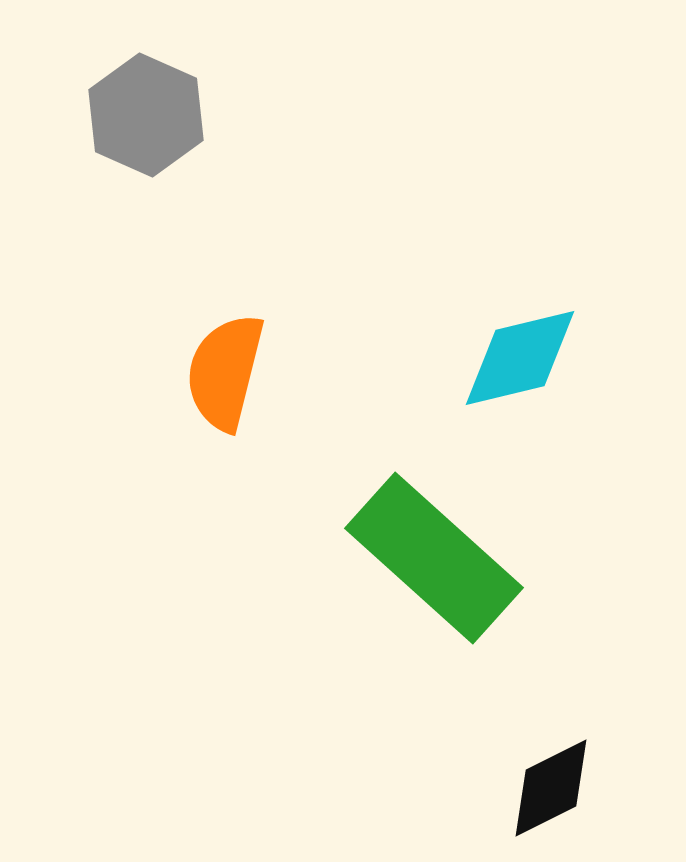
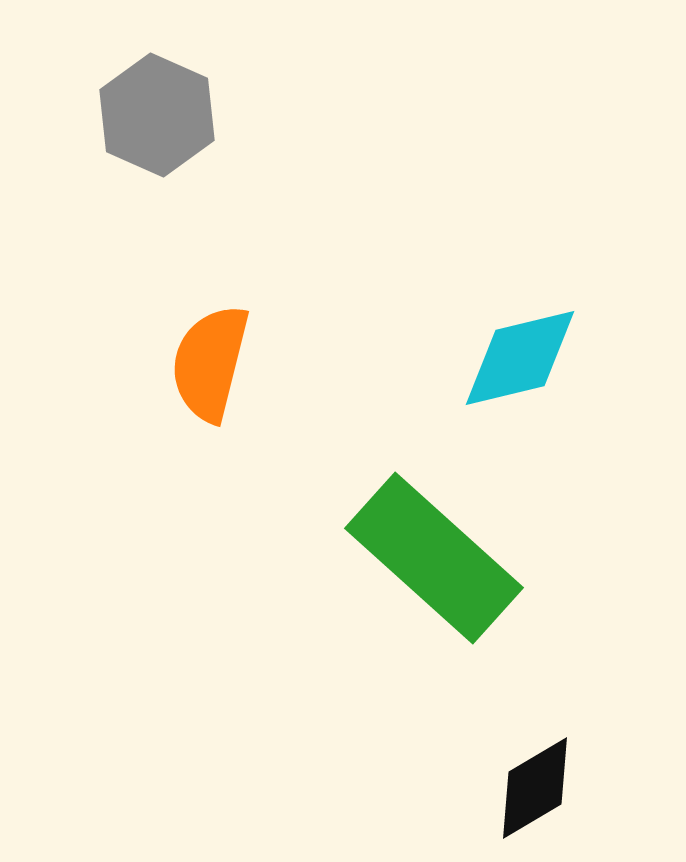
gray hexagon: moved 11 px right
orange semicircle: moved 15 px left, 9 px up
black diamond: moved 16 px left; rotated 4 degrees counterclockwise
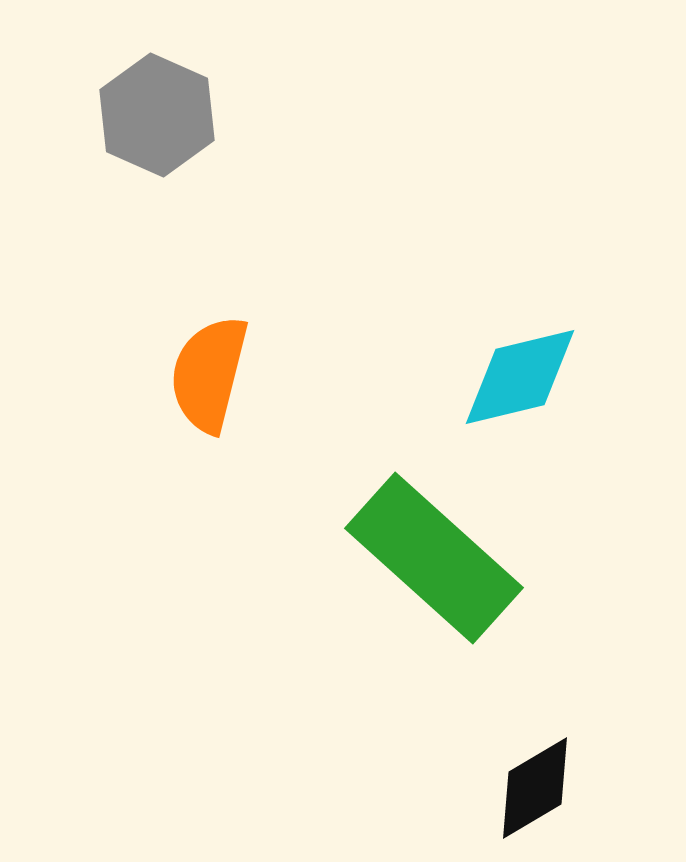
cyan diamond: moved 19 px down
orange semicircle: moved 1 px left, 11 px down
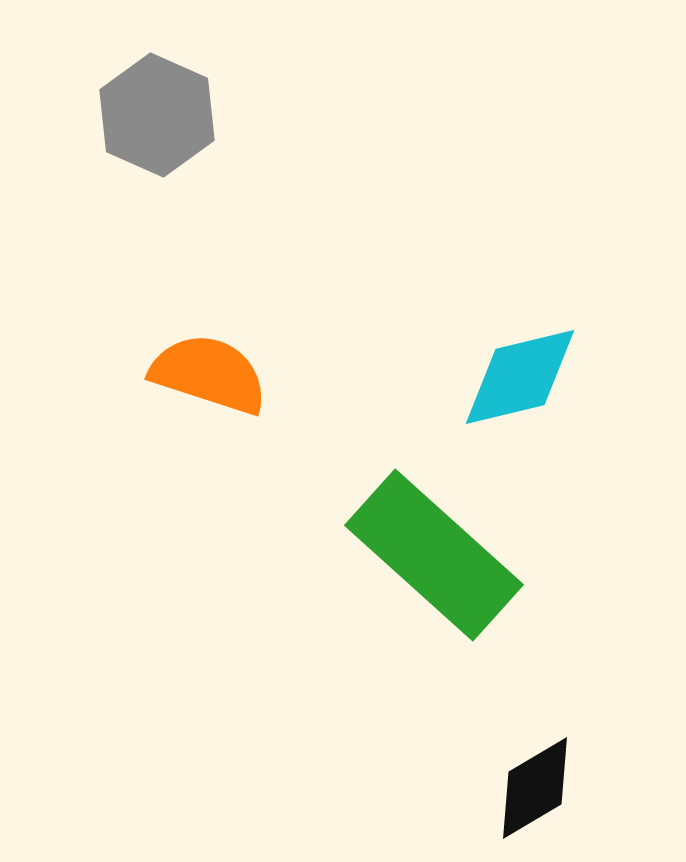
orange semicircle: rotated 94 degrees clockwise
green rectangle: moved 3 px up
